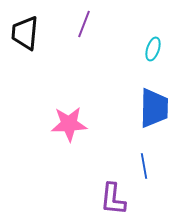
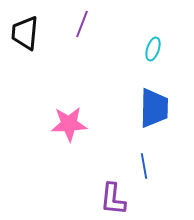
purple line: moved 2 px left
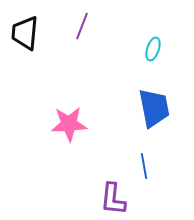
purple line: moved 2 px down
blue trapezoid: rotated 12 degrees counterclockwise
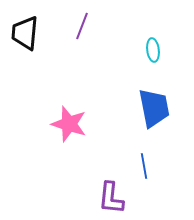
cyan ellipse: moved 1 px down; rotated 25 degrees counterclockwise
pink star: rotated 21 degrees clockwise
purple L-shape: moved 2 px left, 1 px up
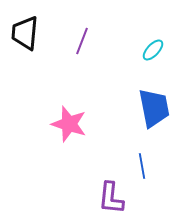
purple line: moved 15 px down
cyan ellipse: rotated 50 degrees clockwise
blue line: moved 2 px left
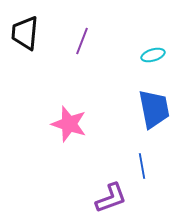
cyan ellipse: moved 5 px down; rotated 30 degrees clockwise
blue trapezoid: moved 1 px down
purple L-shape: rotated 116 degrees counterclockwise
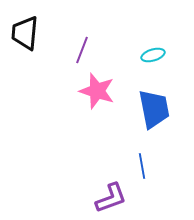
purple line: moved 9 px down
pink star: moved 28 px right, 33 px up
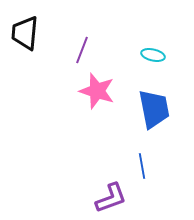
cyan ellipse: rotated 30 degrees clockwise
